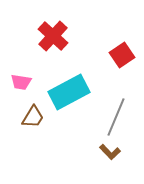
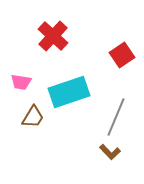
cyan rectangle: rotated 9 degrees clockwise
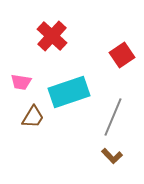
red cross: moved 1 px left
gray line: moved 3 px left
brown L-shape: moved 2 px right, 4 px down
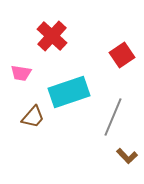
pink trapezoid: moved 9 px up
brown trapezoid: rotated 10 degrees clockwise
brown L-shape: moved 15 px right
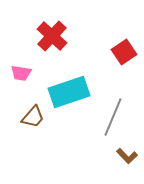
red square: moved 2 px right, 3 px up
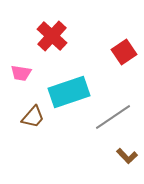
gray line: rotated 33 degrees clockwise
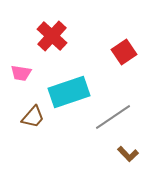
brown L-shape: moved 1 px right, 2 px up
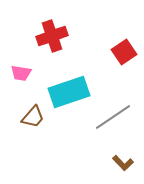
red cross: rotated 28 degrees clockwise
brown L-shape: moved 5 px left, 9 px down
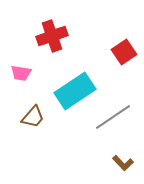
cyan rectangle: moved 6 px right, 1 px up; rotated 15 degrees counterclockwise
